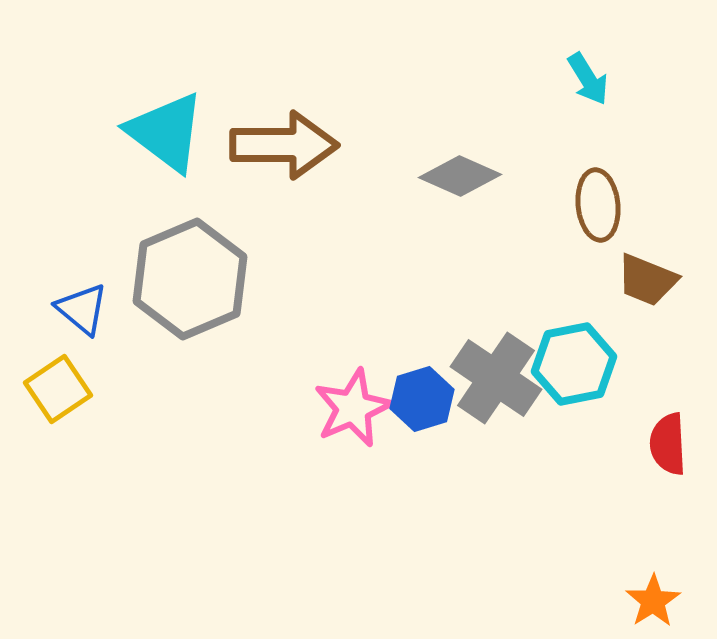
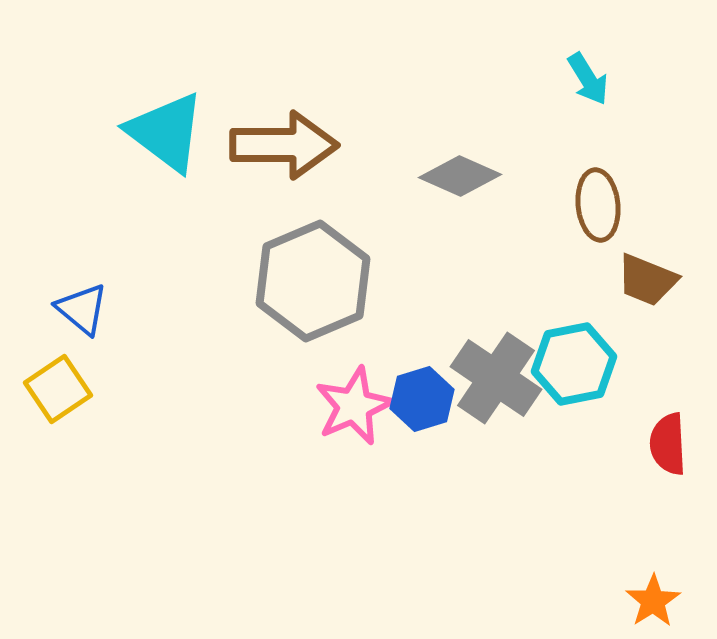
gray hexagon: moved 123 px right, 2 px down
pink star: moved 1 px right, 2 px up
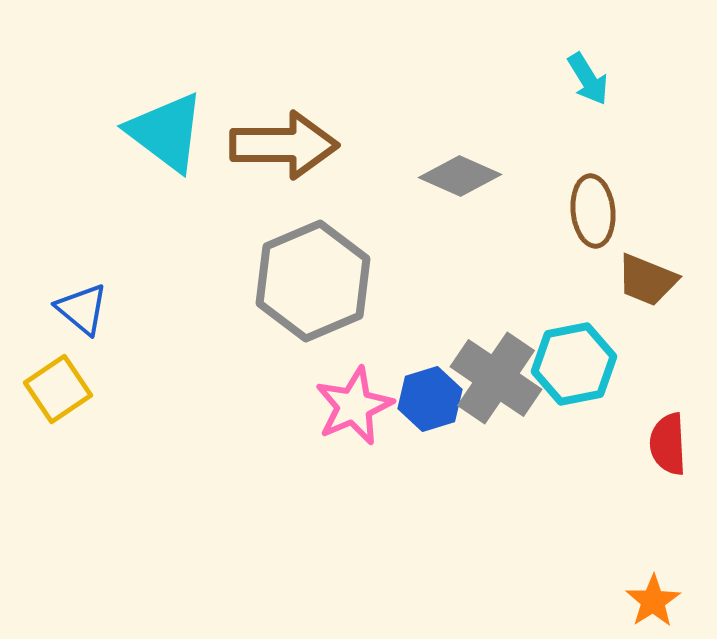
brown ellipse: moved 5 px left, 6 px down
blue hexagon: moved 8 px right
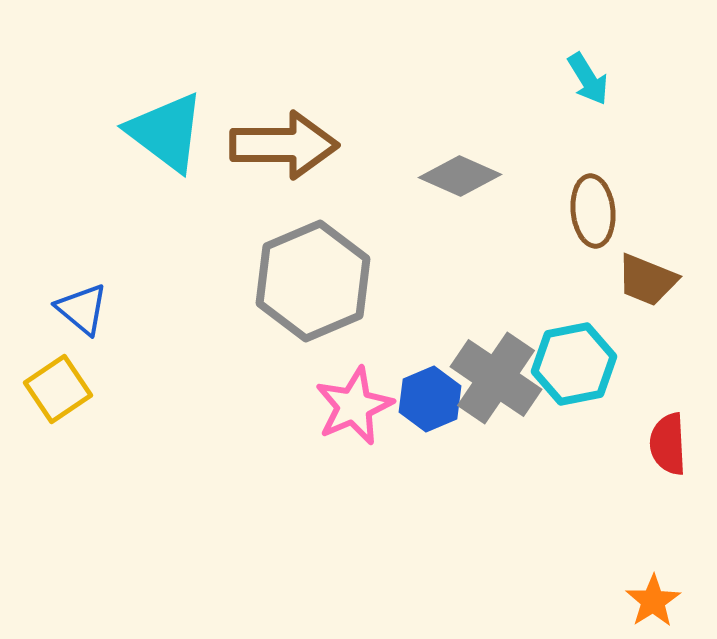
blue hexagon: rotated 6 degrees counterclockwise
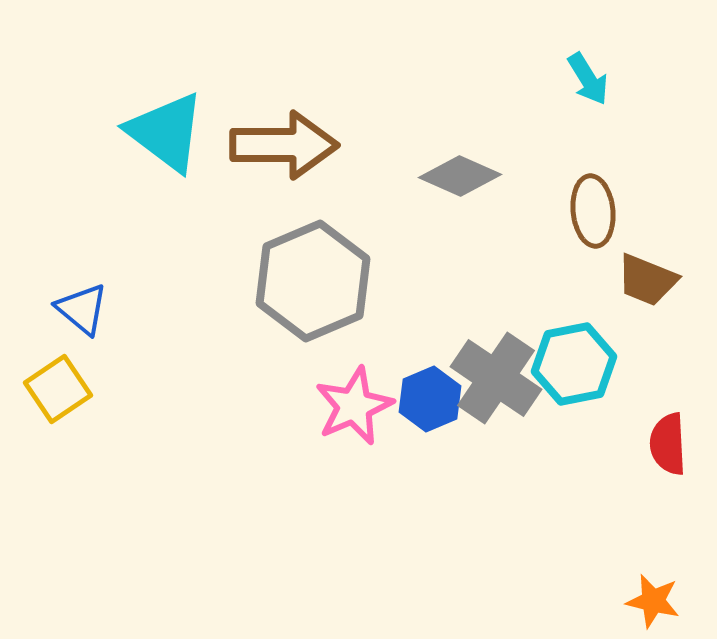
orange star: rotated 26 degrees counterclockwise
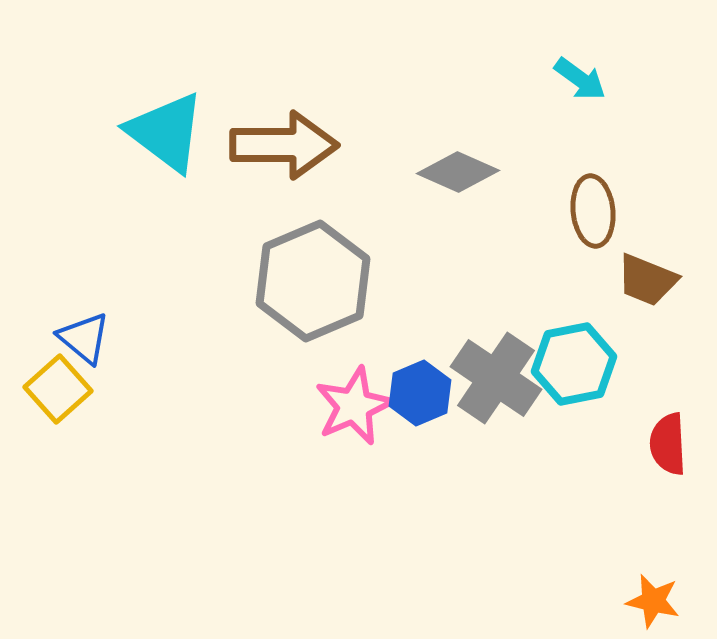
cyan arrow: moved 8 px left; rotated 22 degrees counterclockwise
gray diamond: moved 2 px left, 4 px up
blue triangle: moved 2 px right, 29 px down
yellow square: rotated 8 degrees counterclockwise
blue hexagon: moved 10 px left, 6 px up
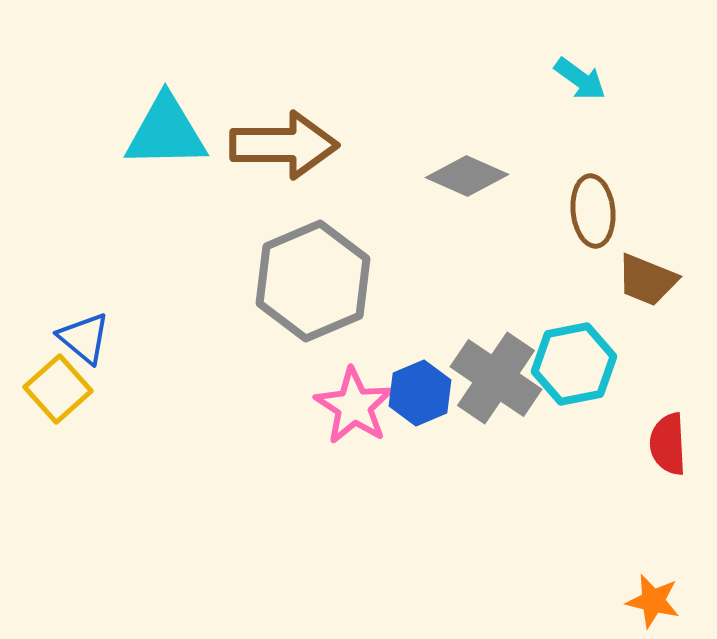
cyan triangle: rotated 38 degrees counterclockwise
gray diamond: moved 9 px right, 4 px down
pink star: rotated 16 degrees counterclockwise
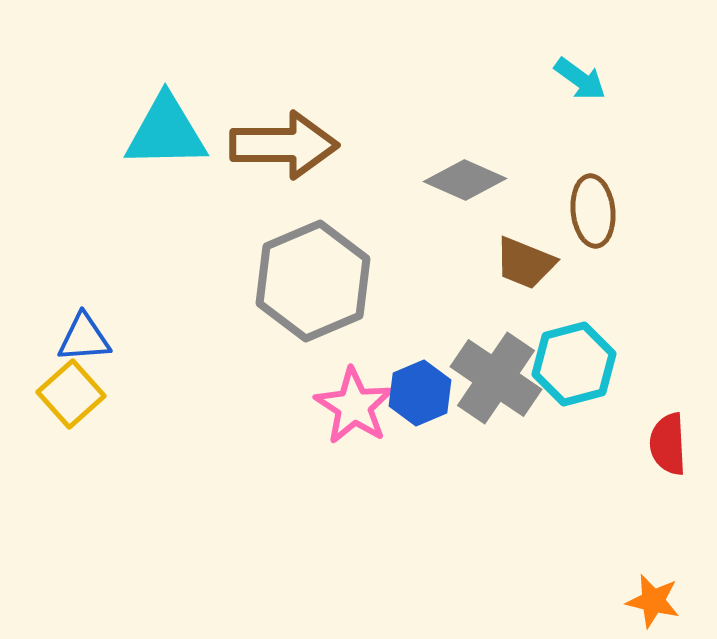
gray diamond: moved 2 px left, 4 px down
brown trapezoid: moved 122 px left, 17 px up
blue triangle: rotated 44 degrees counterclockwise
cyan hexagon: rotated 4 degrees counterclockwise
yellow square: moved 13 px right, 5 px down
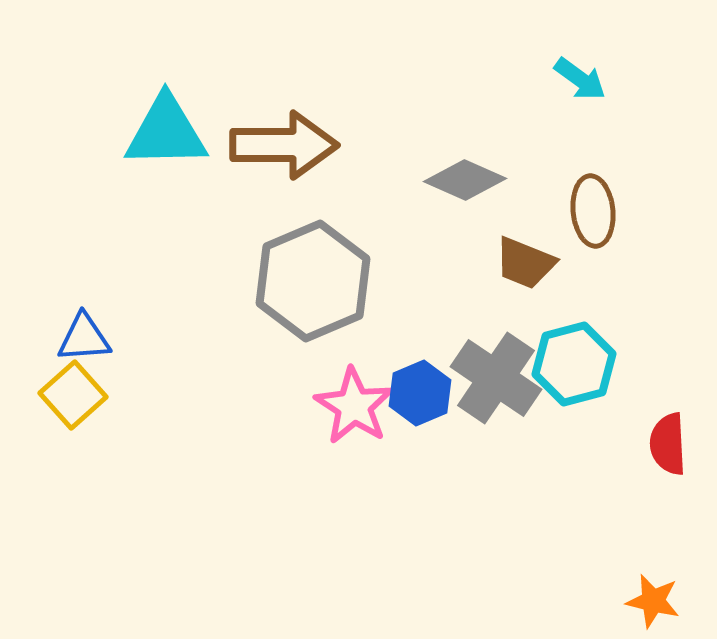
yellow square: moved 2 px right, 1 px down
